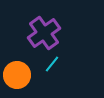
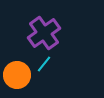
cyan line: moved 8 px left
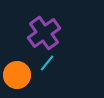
cyan line: moved 3 px right, 1 px up
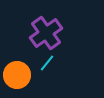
purple cross: moved 2 px right
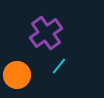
cyan line: moved 12 px right, 3 px down
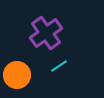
cyan line: rotated 18 degrees clockwise
